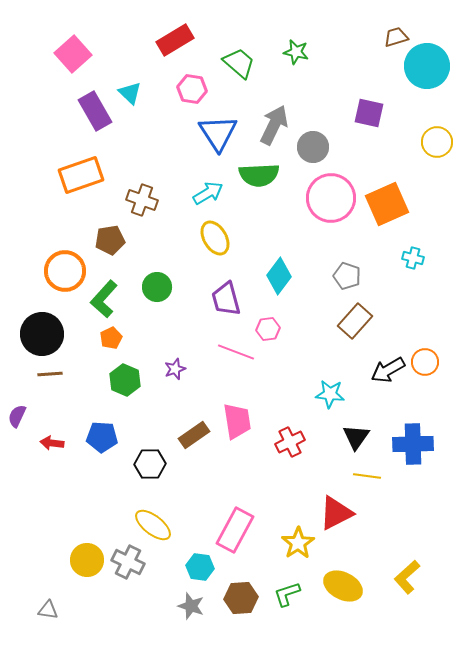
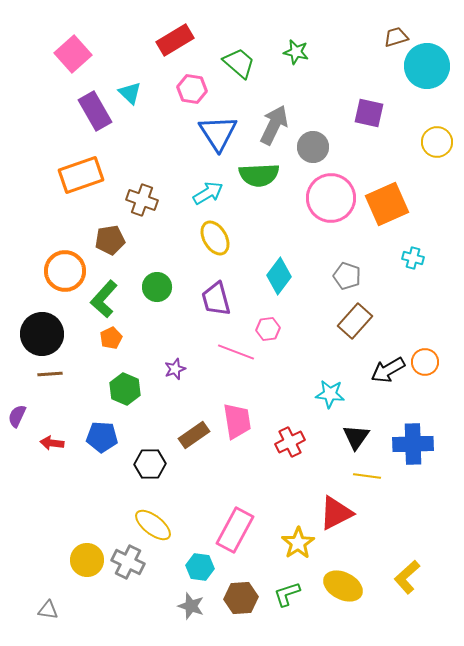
purple trapezoid at (226, 299): moved 10 px left
green hexagon at (125, 380): moved 9 px down
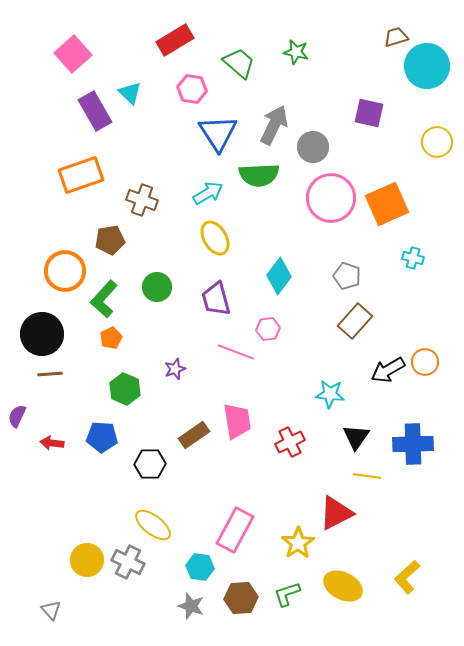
gray triangle at (48, 610): moved 3 px right; rotated 40 degrees clockwise
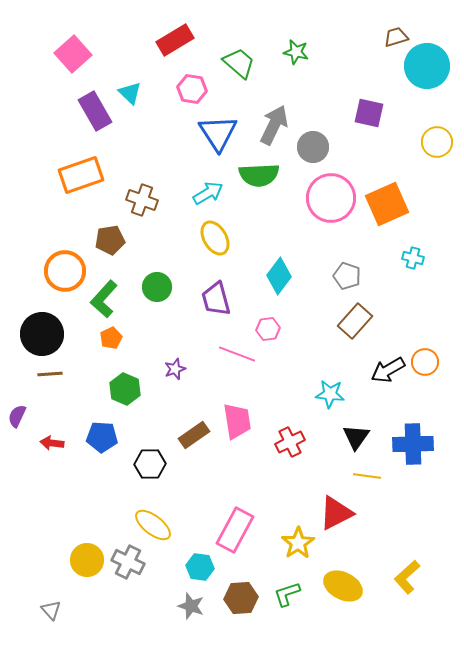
pink line at (236, 352): moved 1 px right, 2 px down
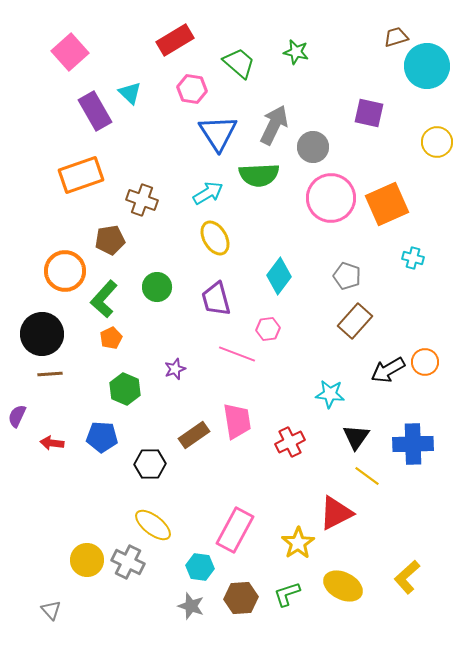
pink square at (73, 54): moved 3 px left, 2 px up
yellow line at (367, 476): rotated 28 degrees clockwise
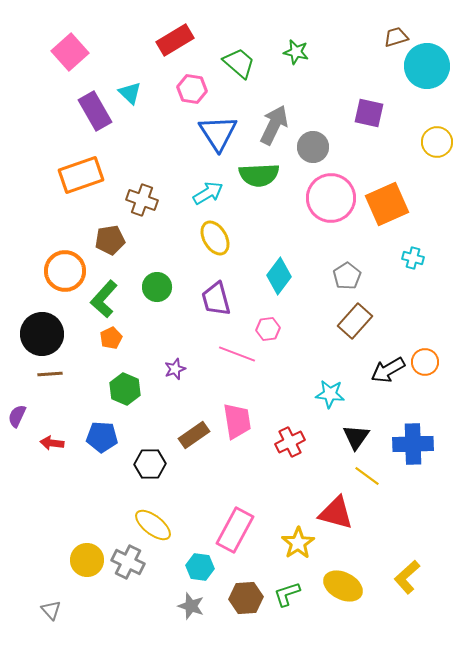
gray pentagon at (347, 276): rotated 20 degrees clockwise
red triangle at (336, 513): rotated 42 degrees clockwise
brown hexagon at (241, 598): moved 5 px right
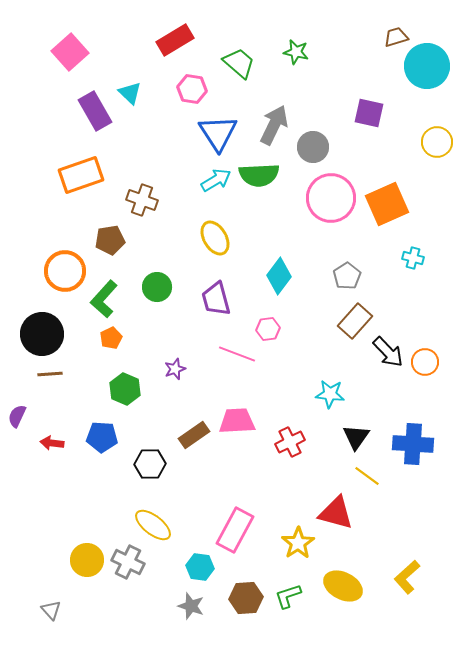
cyan arrow at (208, 193): moved 8 px right, 13 px up
black arrow at (388, 370): moved 18 px up; rotated 104 degrees counterclockwise
pink trapezoid at (237, 421): rotated 84 degrees counterclockwise
blue cross at (413, 444): rotated 6 degrees clockwise
green L-shape at (287, 594): moved 1 px right, 2 px down
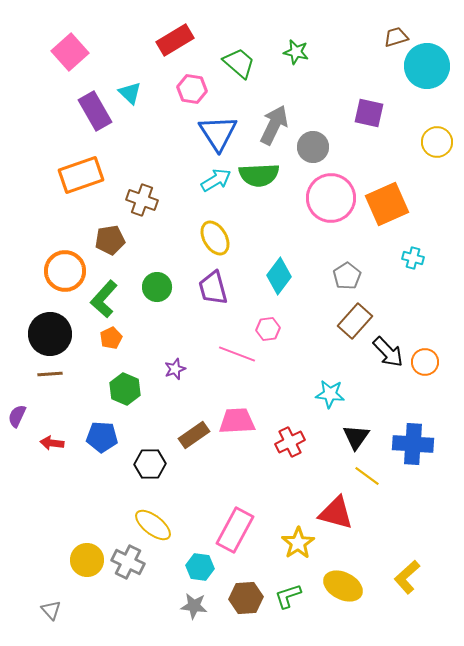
purple trapezoid at (216, 299): moved 3 px left, 11 px up
black circle at (42, 334): moved 8 px right
gray star at (191, 606): moved 3 px right; rotated 12 degrees counterclockwise
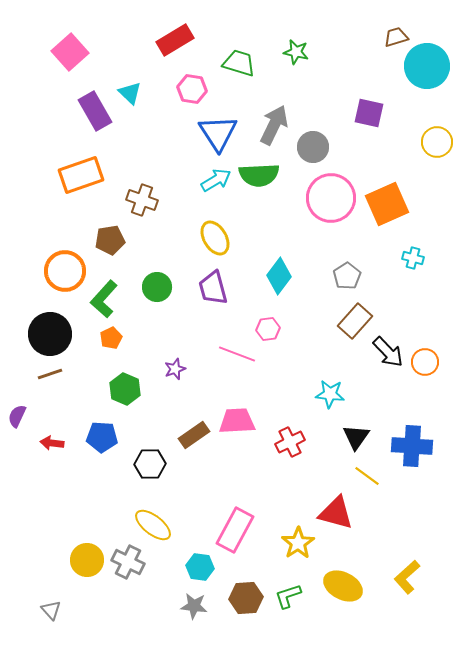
green trapezoid at (239, 63): rotated 24 degrees counterclockwise
brown line at (50, 374): rotated 15 degrees counterclockwise
blue cross at (413, 444): moved 1 px left, 2 px down
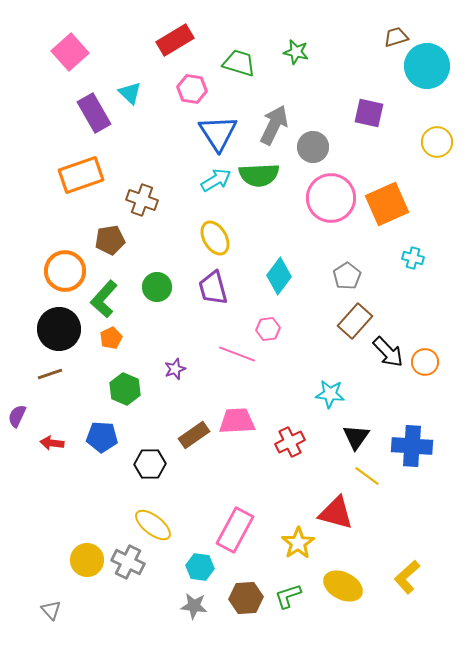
purple rectangle at (95, 111): moved 1 px left, 2 px down
black circle at (50, 334): moved 9 px right, 5 px up
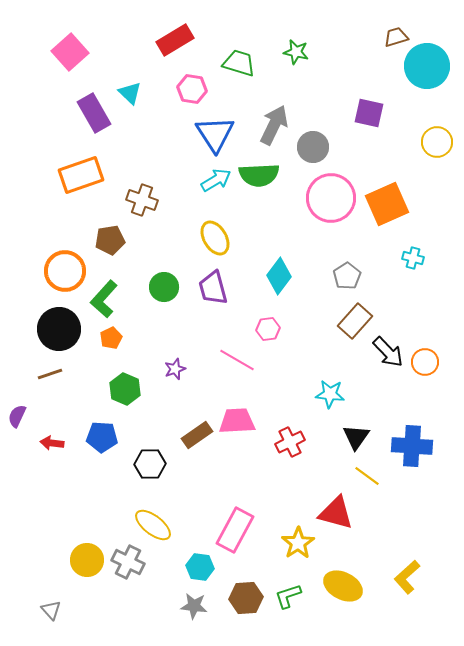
blue triangle at (218, 133): moved 3 px left, 1 px down
green circle at (157, 287): moved 7 px right
pink line at (237, 354): moved 6 px down; rotated 9 degrees clockwise
brown rectangle at (194, 435): moved 3 px right
